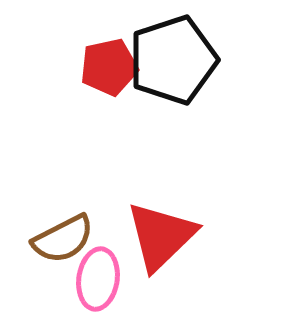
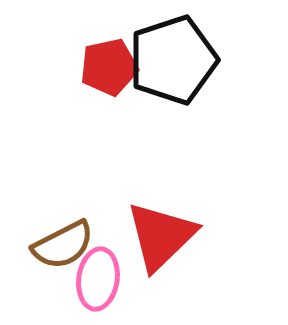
brown semicircle: moved 6 px down
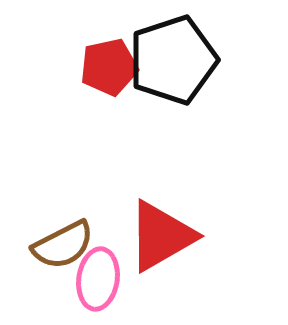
red triangle: rotated 14 degrees clockwise
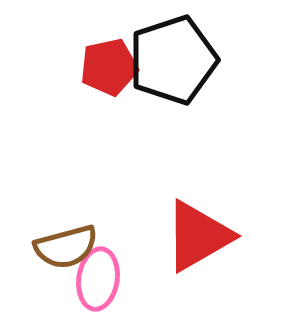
red triangle: moved 37 px right
brown semicircle: moved 3 px right, 2 px down; rotated 12 degrees clockwise
